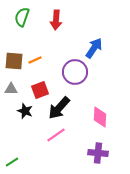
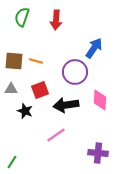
orange line: moved 1 px right, 1 px down; rotated 40 degrees clockwise
black arrow: moved 7 px right, 3 px up; rotated 40 degrees clockwise
pink diamond: moved 17 px up
green line: rotated 24 degrees counterclockwise
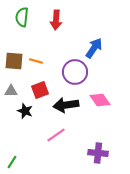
green semicircle: rotated 12 degrees counterclockwise
gray triangle: moved 2 px down
pink diamond: rotated 40 degrees counterclockwise
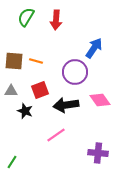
green semicircle: moved 4 px right; rotated 24 degrees clockwise
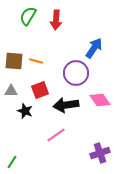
green semicircle: moved 2 px right, 1 px up
purple circle: moved 1 px right, 1 px down
purple cross: moved 2 px right; rotated 24 degrees counterclockwise
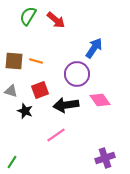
red arrow: rotated 54 degrees counterclockwise
purple circle: moved 1 px right, 1 px down
gray triangle: rotated 16 degrees clockwise
purple cross: moved 5 px right, 5 px down
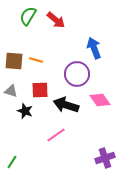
blue arrow: rotated 55 degrees counterclockwise
orange line: moved 1 px up
red square: rotated 18 degrees clockwise
black arrow: rotated 25 degrees clockwise
